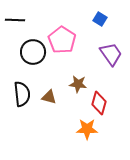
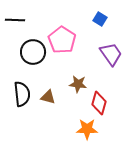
brown triangle: moved 1 px left
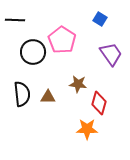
brown triangle: rotated 14 degrees counterclockwise
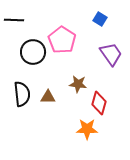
black line: moved 1 px left
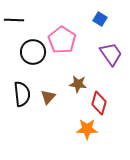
brown triangle: rotated 49 degrees counterclockwise
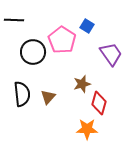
blue square: moved 13 px left, 7 px down
brown star: moved 4 px right; rotated 24 degrees counterclockwise
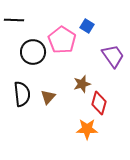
purple trapezoid: moved 2 px right, 2 px down
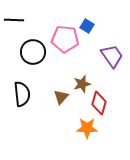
pink pentagon: moved 3 px right, 1 px up; rotated 28 degrees counterclockwise
purple trapezoid: moved 1 px left
brown triangle: moved 13 px right
orange star: moved 1 px up
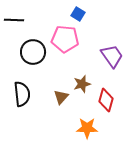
blue square: moved 9 px left, 12 px up
red diamond: moved 7 px right, 3 px up
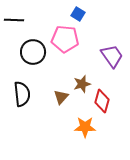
red diamond: moved 4 px left, 1 px down
orange star: moved 2 px left, 1 px up
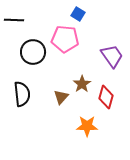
brown star: rotated 18 degrees counterclockwise
red diamond: moved 4 px right, 4 px up
orange star: moved 2 px right, 1 px up
